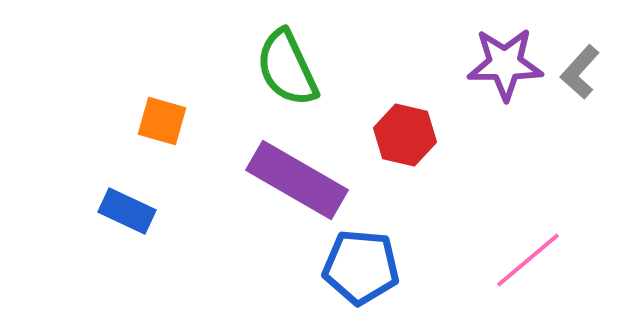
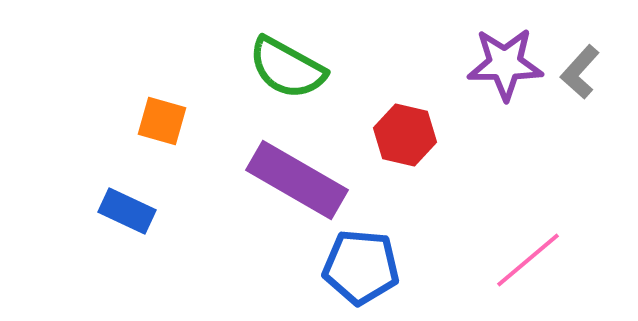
green semicircle: rotated 36 degrees counterclockwise
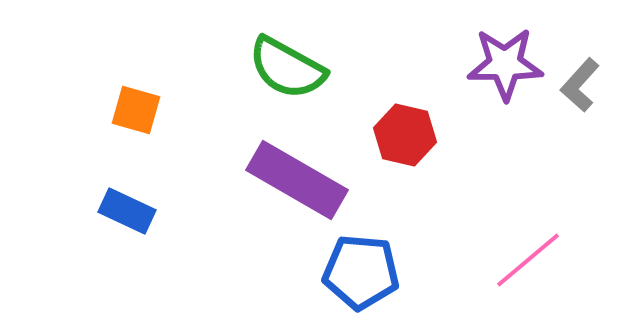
gray L-shape: moved 13 px down
orange square: moved 26 px left, 11 px up
blue pentagon: moved 5 px down
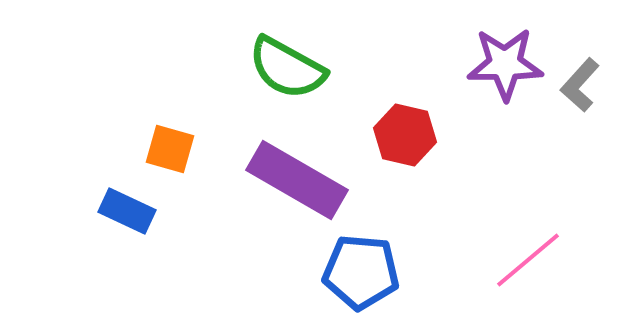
orange square: moved 34 px right, 39 px down
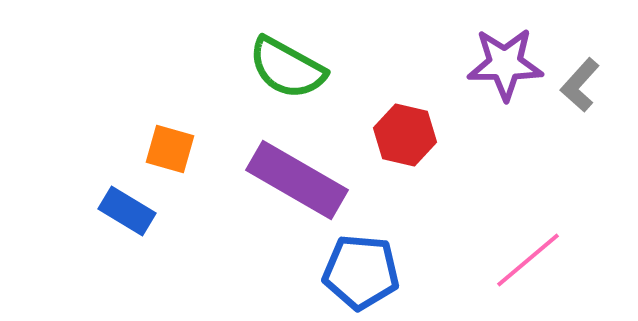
blue rectangle: rotated 6 degrees clockwise
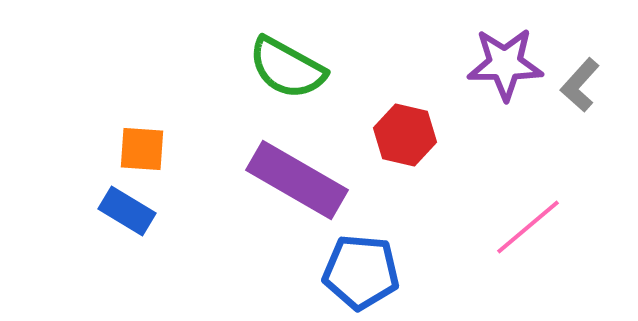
orange square: moved 28 px left; rotated 12 degrees counterclockwise
pink line: moved 33 px up
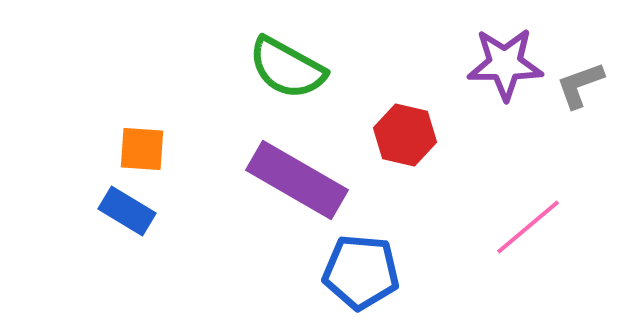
gray L-shape: rotated 28 degrees clockwise
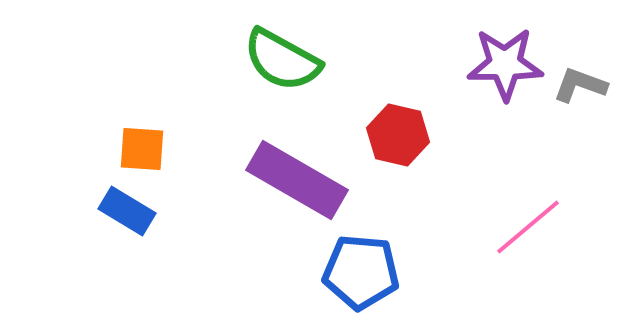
green semicircle: moved 5 px left, 8 px up
gray L-shape: rotated 40 degrees clockwise
red hexagon: moved 7 px left
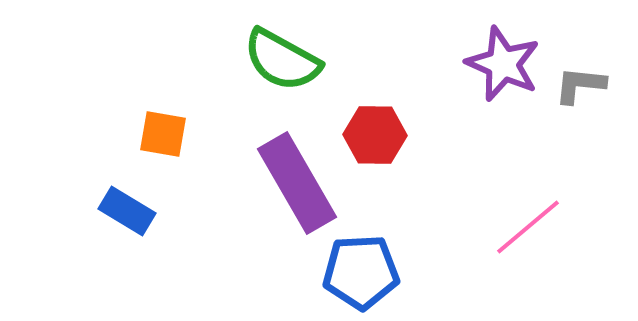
purple star: moved 2 px left; rotated 24 degrees clockwise
gray L-shape: rotated 14 degrees counterclockwise
red hexagon: moved 23 px left; rotated 12 degrees counterclockwise
orange square: moved 21 px right, 15 px up; rotated 6 degrees clockwise
purple rectangle: moved 3 px down; rotated 30 degrees clockwise
blue pentagon: rotated 8 degrees counterclockwise
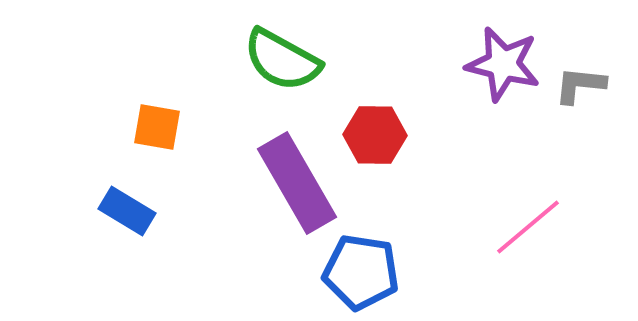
purple star: rotated 10 degrees counterclockwise
orange square: moved 6 px left, 7 px up
blue pentagon: rotated 12 degrees clockwise
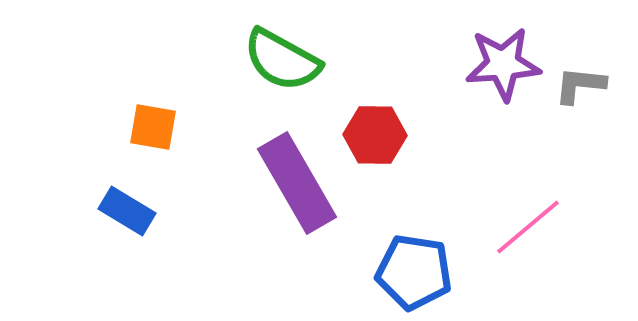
purple star: rotated 18 degrees counterclockwise
orange square: moved 4 px left
blue pentagon: moved 53 px right
